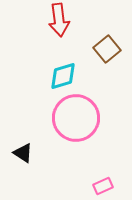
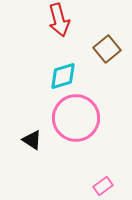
red arrow: rotated 8 degrees counterclockwise
black triangle: moved 9 px right, 13 px up
pink rectangle: rotated 12 degrees counterclockwise
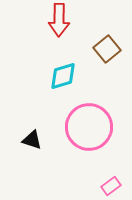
red arrow: rotated 16 degrees clockwise
pink circle: moved 13 px right, 9 px down
black triangle: rotated 15 degrees counterclockwise
pink rectangle: moved 8 px right
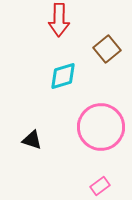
pink circle: moved 12 px right
pink rectangle: moved 11 px left
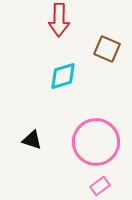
brown square: rotated 28 degrees counterclockwise
pink circle: moved 5 px left, 15 px down
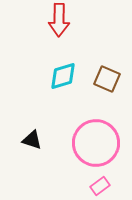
brown square: moved 30 px down
pink circle: moved 1 px down
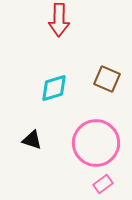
cyan diamond: moved 9 px left, 12 px down
pink rectangle: moved 3 px right, 2 px up
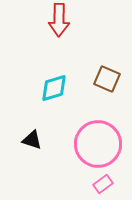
pink circle: moved 2 px right, 1 px down
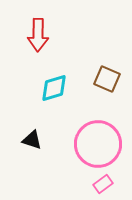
red arrow: moved 21 px left, 15 px down
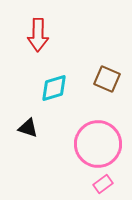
black triangle: moved 4 px left, 12 px up
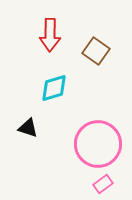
red arrow: moved 12 px right
brown square: moved 11 px left, 28 px up; rotated 12 degrees clockwise
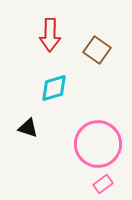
brown square: moved 1 px right, 1 px up
